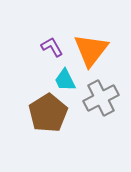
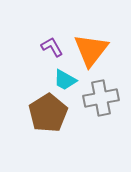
cyan trapezoid: rotated 35 degrees counterclockwise
gray cross: rotated 16 degrees clockwise
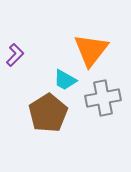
purple L-shape: moved 37 px left, 8 px down; rotated 75 degrees clockwise
gray cross: moved 2 px right
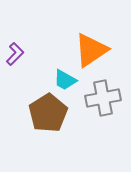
orange triangle: rotated 18 degrees clockwise
purple L-shape: moved 1 px up
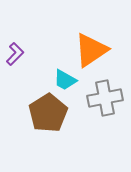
gray cross: moved 2 px right
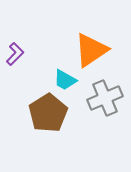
gray cross: rotated 12 degrees counterclockwise
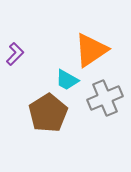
cyan trapezoid: moved 2 px right
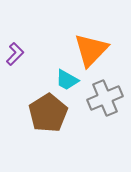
orange triangle: rotated 12 degrees counterclockwise
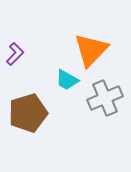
brown pentagon: moved 20 px left; rotated 15 degrees clockwise
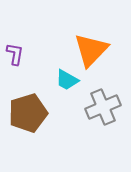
purple L-shape: rotated 35 degrees counterclockwise
gray cross: moved 2 px left, 9 px down
